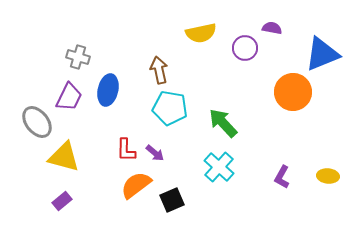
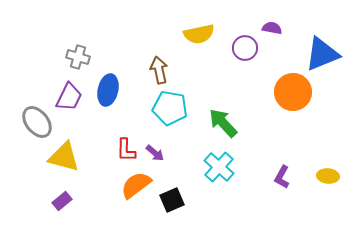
yellow semicircle: moved 2 px left, 1 px down
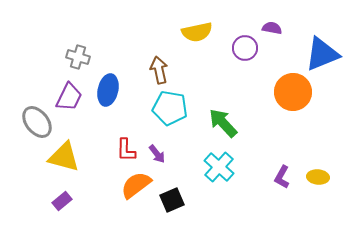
yellow semicircle: moved 2 px left, 2 px up
purple arrow: moved 2 px right, 1 px down; rotated 12 degrees clockwise
yellow ellipse: moved 10 px left, 1 px down
